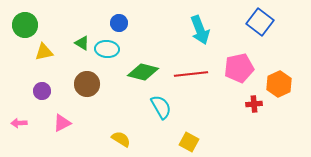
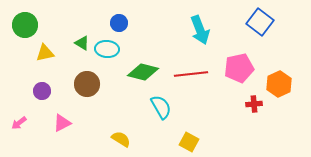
yellow triangle: moved 1 px right, 1 px down
pink arrow: rotated 35 degrees counterclockwise
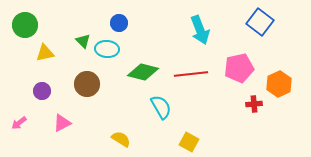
green triangle: moved 1 px right, 2 px up; rotated 14 degrees clockwise
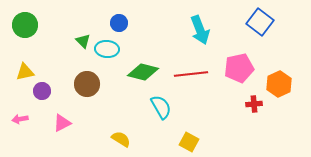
yellow triangle: moved 20 px left, 19 px down
pink arrow: moved 1 px right, 4 px up; rotated 28 degrees clockwise
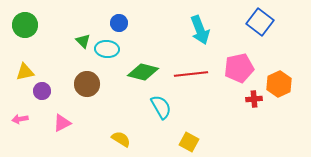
red cross: moved 5 px up
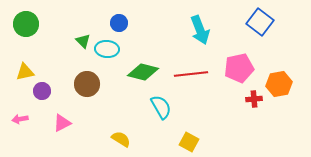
green circle: moved 1 px right, 1 px up
orange hexagon: rotated 15 degrees clockwise
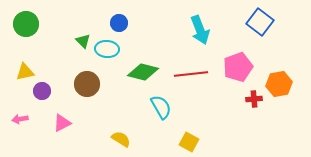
pink pentagon: moved 1 px left, 1 px up; rotated 8 degrees counterclockwise
